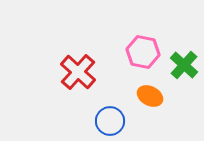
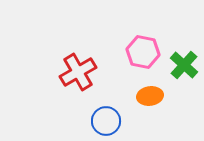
red cross: rotated 18 degrees clockwise
orange ellipse: rotated 35 degrees counterclockwise
blue circle: moved 4 px left
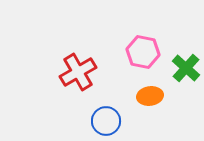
green cross: moved 2 px right, 3 px down
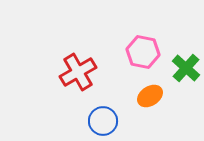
orange ellipse: rotated 25 degrees counterclockwise
blue circle: moved 3 px left
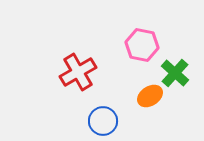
pink hexagon: moved 1 px left, 7 px up
green cross: moved 11 px left, 5 px down
